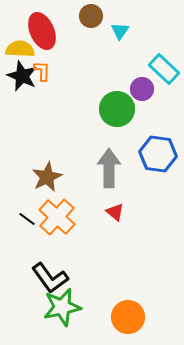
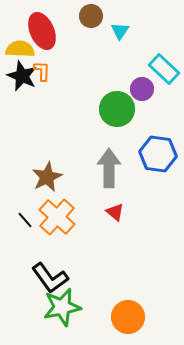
black line: moved 2 px left, 1 px down; rotated 12 degrees clockwise
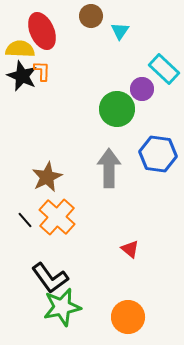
red triangle: moved 15 px right, 37 px down
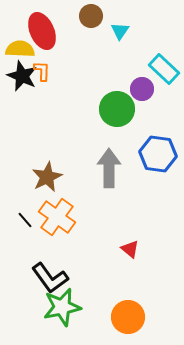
orange cross: rotated 6 degrees counterclockwise
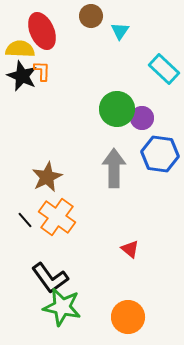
purple circle: moved 29 px down
blue hexagon: moved 2 px right
gray arrow: moved 5 px right
green star: rotated 24 degrees clockwise
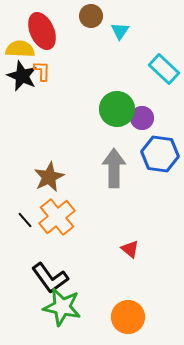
brown star: moved 2 px right
orange cross: rotated 15 degrees clockwise
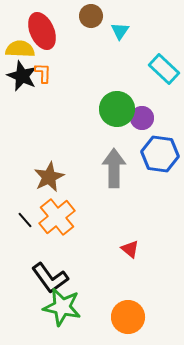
orange L-shape: moved 1 px right, 2 px down
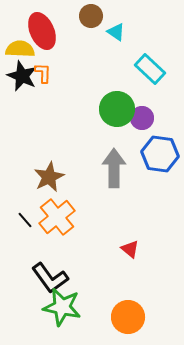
cyan triangle: moved 4 px left, 1 px down; rotated 30 degrees counterclockwise
cyan rectangle: moved 14 px left
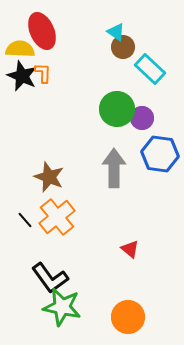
brown circle: moved 32 px right, 31 px down
brown star: rotated 24 degrees counterclockwise
